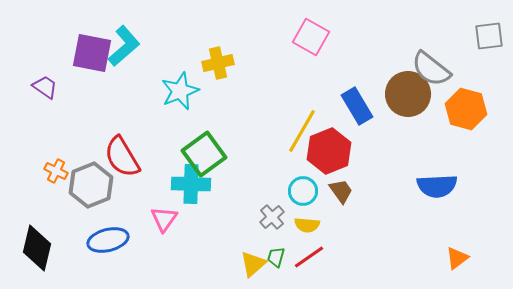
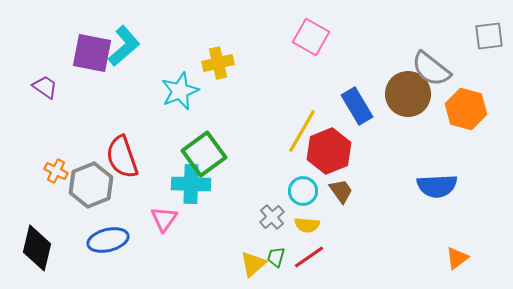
red semicircle: rotated 12 degrees clockwise
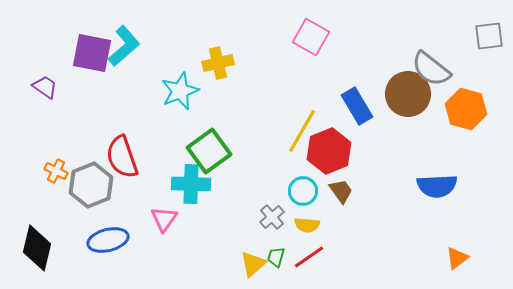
green square: moved 5 px right, 3 px up
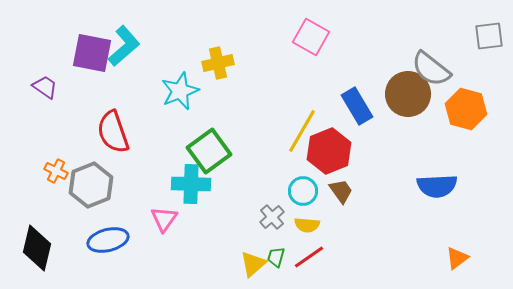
red semicircle: moved 9 px left, 25 px up
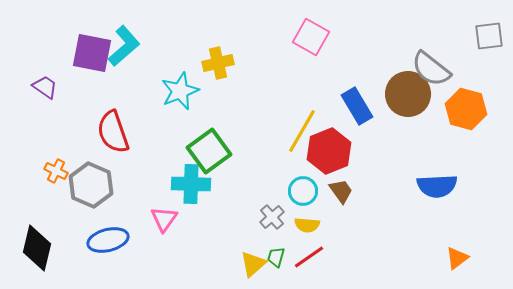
gray hexagon: rotated 15 degrees counterclockwise
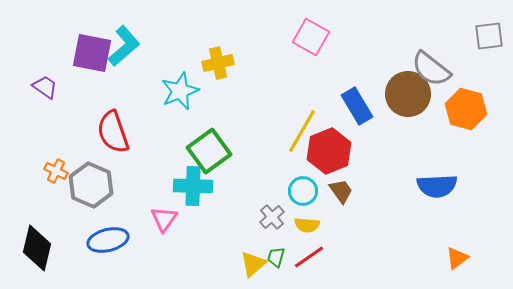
cyan cross: moved 2 px right, 2 px down
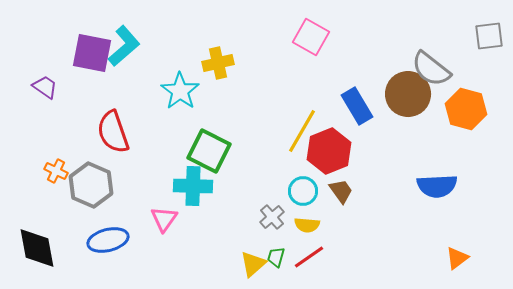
cyan star: rotated 15 degrees counterclockwise
green square: rotated 27 degrees counterclockwise
black diamond: rotated 24 degrees counterclockwise
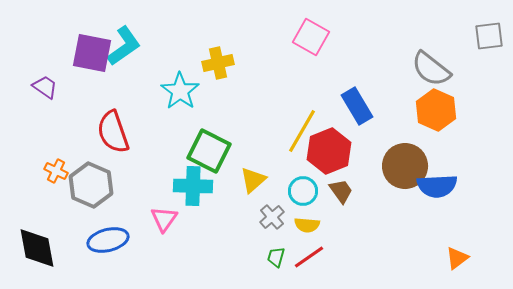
cyan L-shape: rotated 6 degrees clockwise
brown circle: moved 3 px left, 72 px down
orange hexagon: moved 30 px left, 1 px down; rotated 9 degrees clockwise
yellow triangle: moved 84 px up
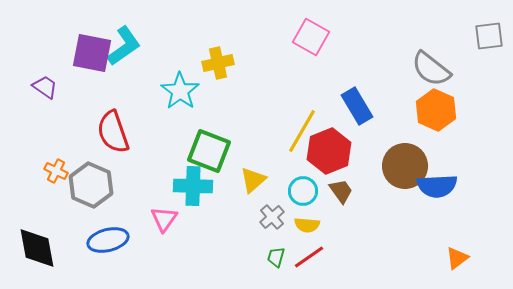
green square: rotated 6 degrees counterclockwise
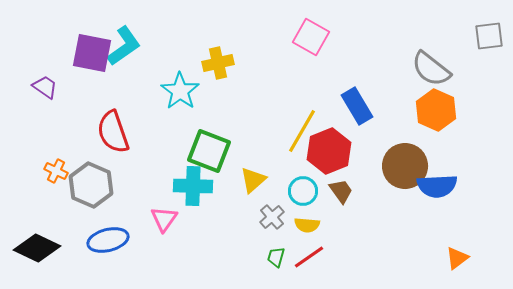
black diamond: rotated 54 degrees counterclockwise
